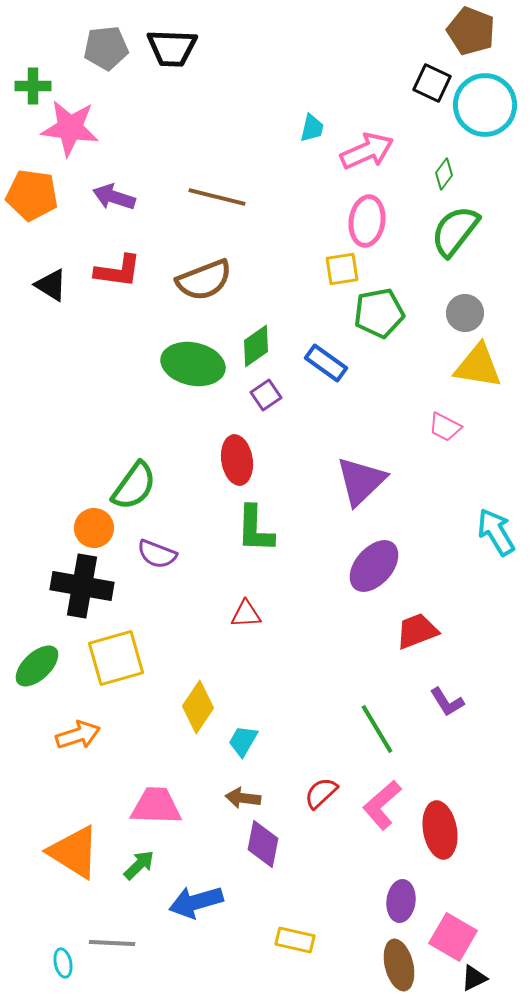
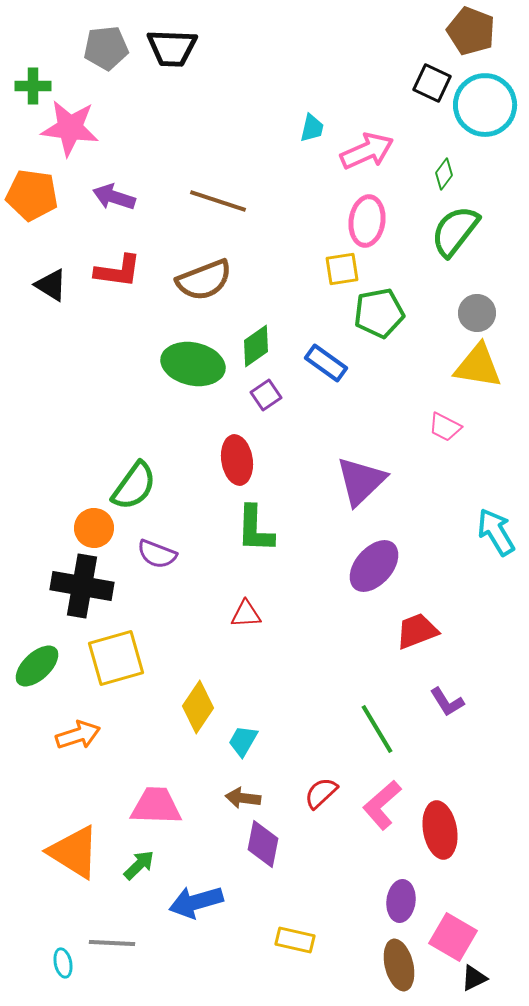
brown line at (217, 197): moved 1 px right, 4 px down; rotated 4 degrees clockwise
gray circle at (465, 313): moved 12 px right
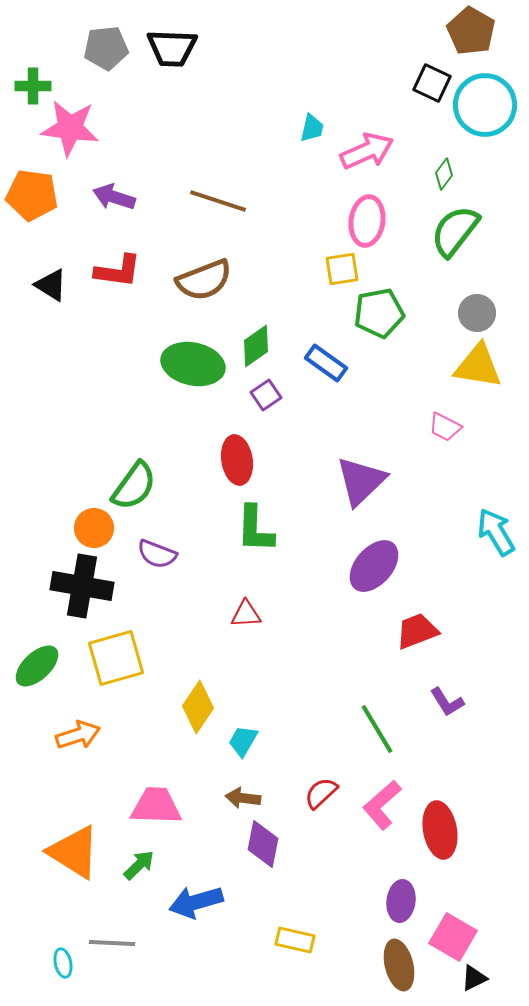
brown pentagon at (471, 31): rotated 9 degrees clockwise
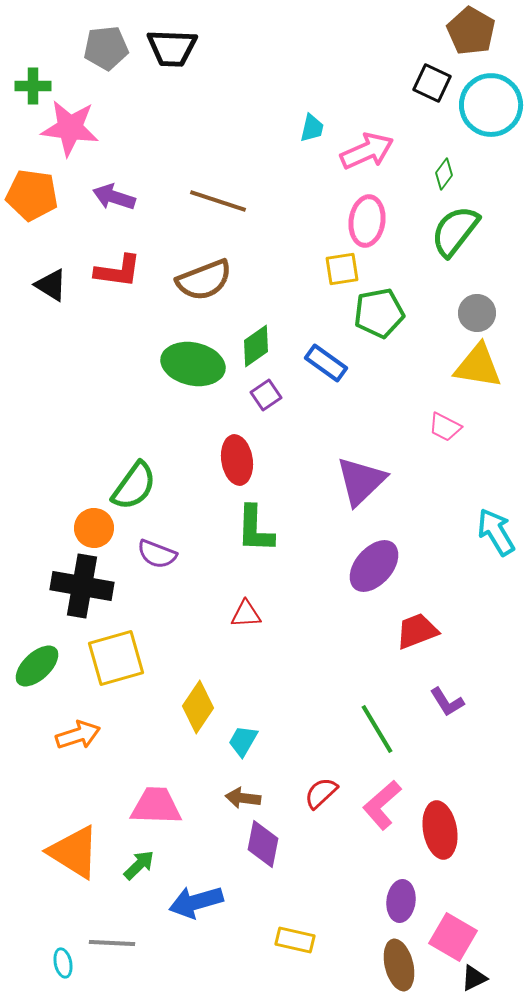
cyan circle at (485, 105): moved 6 px right
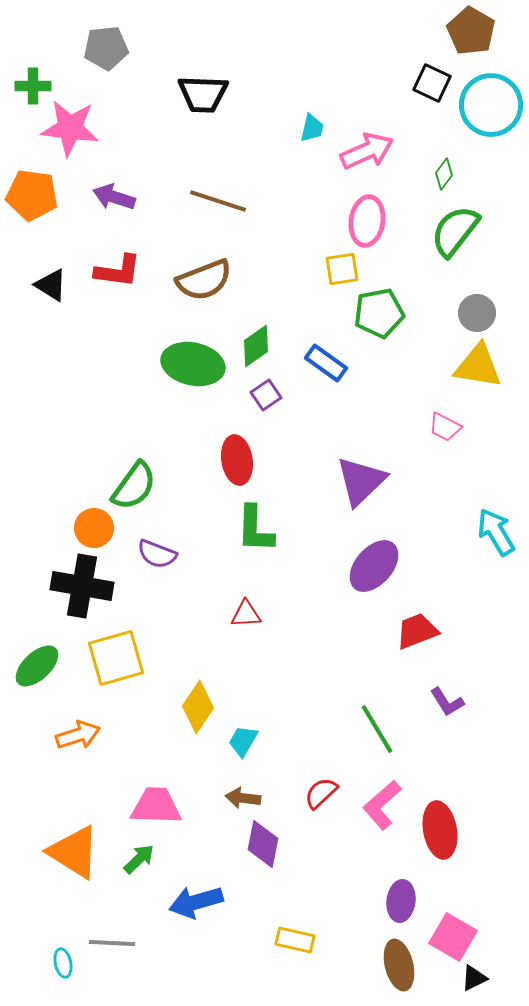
black trapezoid at (172, 48): moved 31 px right, 46 px down
green arrow at (139, 865): moved 6 px up
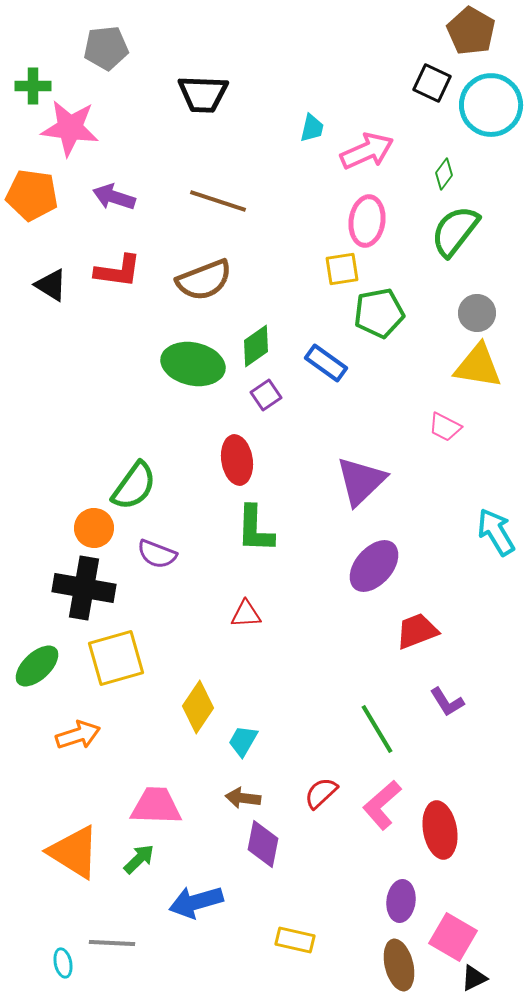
black cross at (82, 586): moved 2 px right, 2 px down
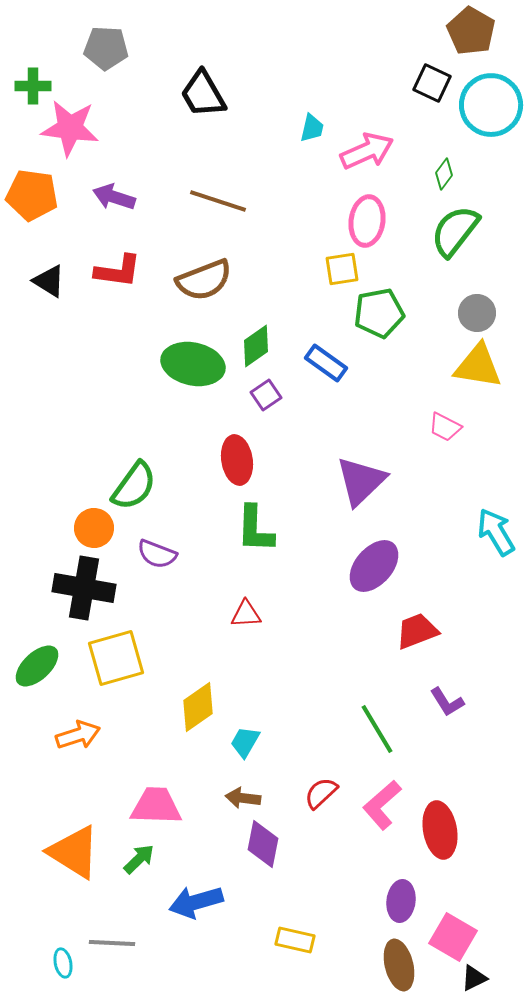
gray pentagon at (106, 48): rotated 9 degrees clockwise
black trapezoid at (203, 94): rotated 58 degrees clockwise
black triangle at (51, 285): moved 2 px left, 4 px up
yellow diamond at (198, 707): rotated 21 degrees clockwise
cyan trapezoid at (243, 741): moved 2 px right, 1 px down
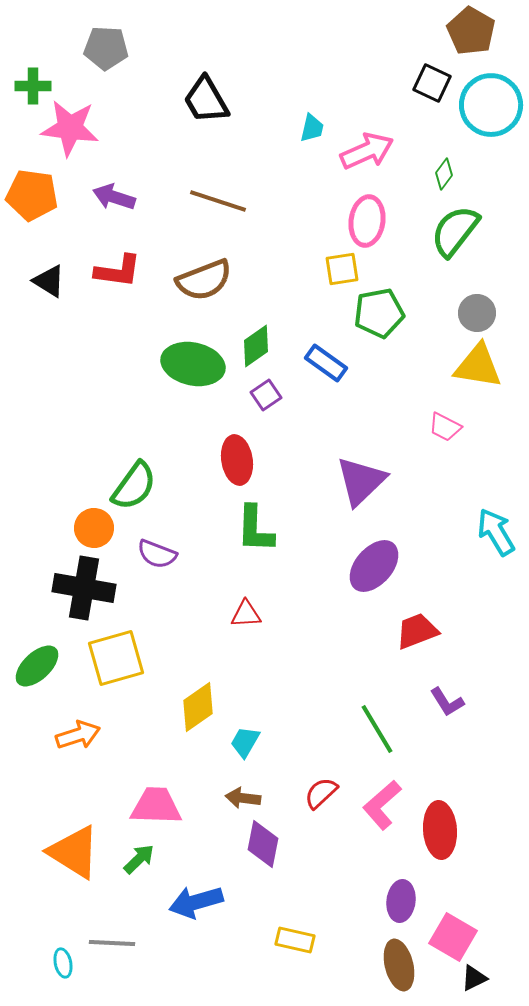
black trapezoid at (203, 94): moved 3 px right, 6 px down
red ellipse at (440, 830): rotated 6 degrees clockwise
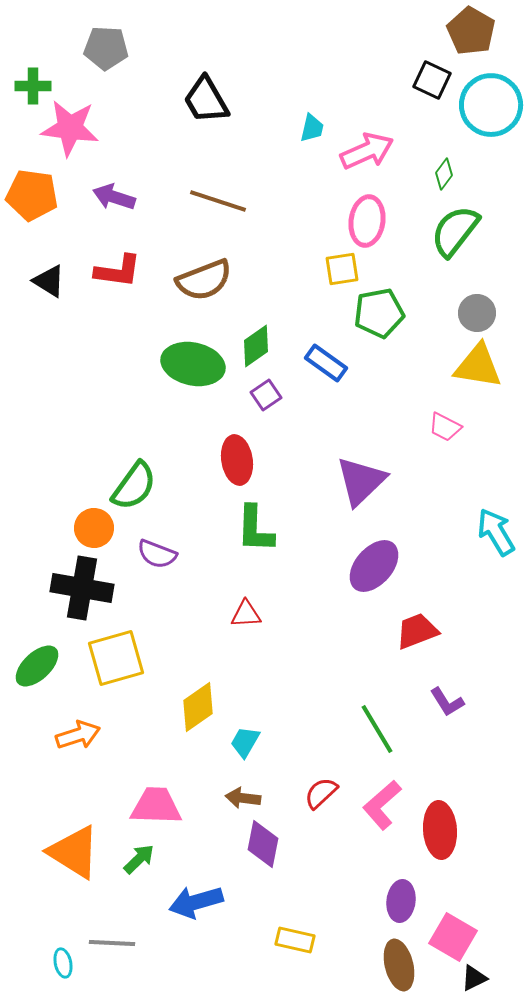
black square at (432, 83): moved 3 px up
black cross at (84, 588): moved 2 px left
